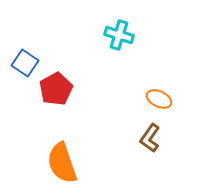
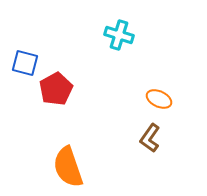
blue square: rotated 20 degrees counterclockwise
orange semicircle: moved 6 px right, 4 px down
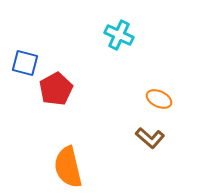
cyan cross: rotated 8 degrees clockwise
brown L-shape: rotated 84 degrees counterclockwise
orange semicircle: rotated 6 degrees clockwise
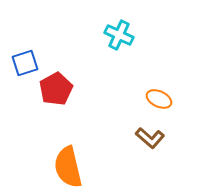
blue square: rotated 32 degrees counterclockwise
